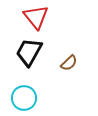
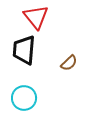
black trapezoid: moved 5 px left, 2 px up; rotated 24 degrees counterclockwise
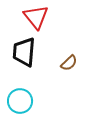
black trapezoid: moved 2 px down
cyan circle: moved 4 px left, 3 px down
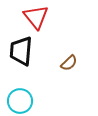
black trapezoid: moved 3 px left, 1 px up
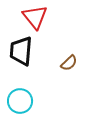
red triangle: moved 1 px left
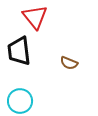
black trapezoid: moved 2 px left; rotated 12 degrees counterclockwise
brown semicircle: rotated 66 degrees clockwise
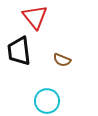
brown semicircle: moved 7 px left, 3 px up
cyan circle: moved 27 px right
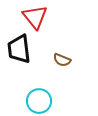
black trapezoid: moved 2 px up
cyan circle: moved 8 px left
